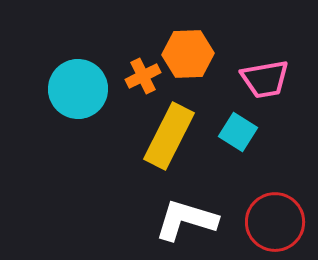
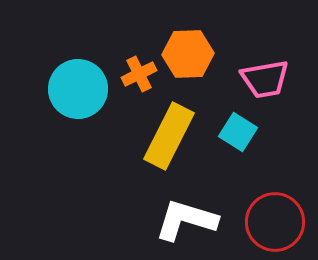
orange cross: moved 4 px left, 2 px up
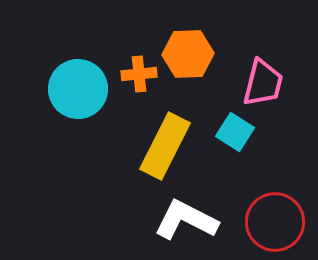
orange cross: rotated 20 degrees clockwise
pink trapezoid: moved 2 px left, 4 px down; rotated 66 degrees counterclockwise
cyan square: moved 3 px left
yellow rectangle: moved 4 px left, 10 px down
white L-shape: rotated 10 degrees clockwise
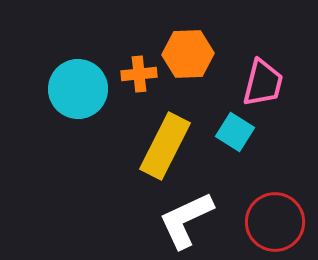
white L-shape: rotated 52 degrees counterclockwise
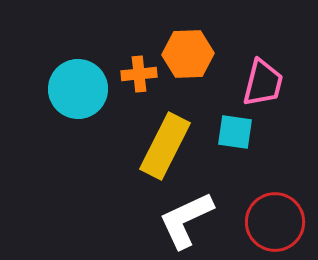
cyan square: rotated 24 degrees counterclockwise
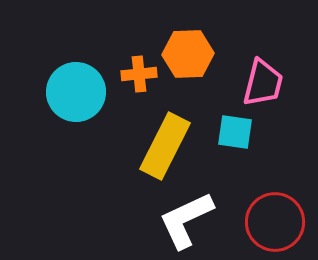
cyan circle: moved 2 px left, 3 px down
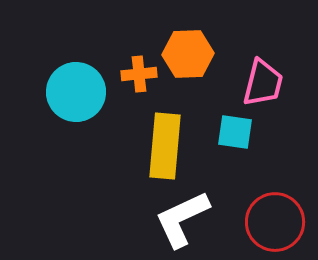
yellow rectangle: rotated 22 degrees counterclockwise
white L-shape: moved 4 px left, 1 px up
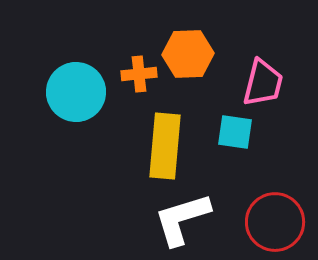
white L-shape: rotated 8 degrees clockwise
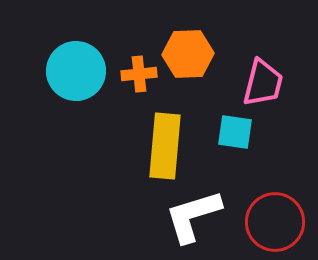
cyan circle: moved 21 px up
white L-shape: moved 11 px right, 3 px up
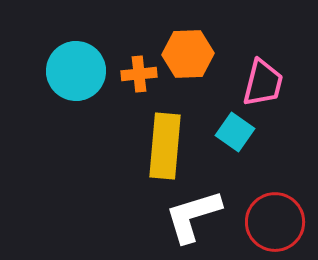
cyan square: rotated 27 degrees clockwise
